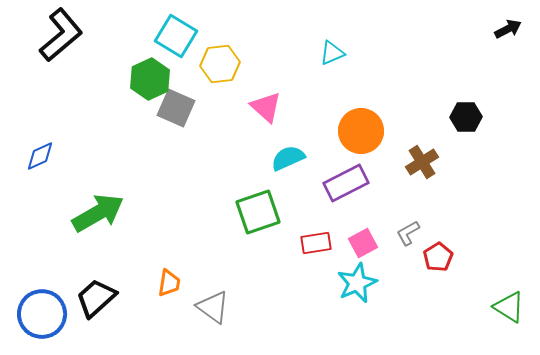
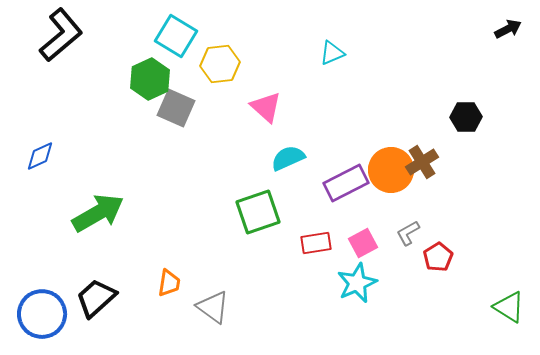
orange circle: moved 30 px right, 39 px down
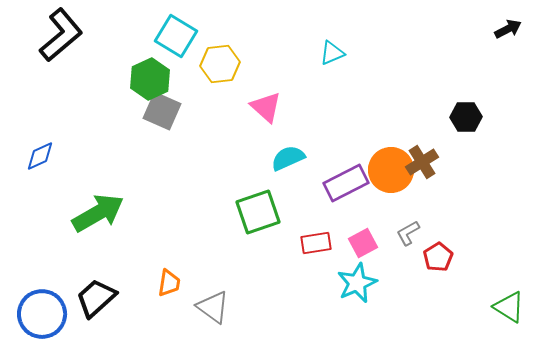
gray square: moved 14 px left, 3 px down
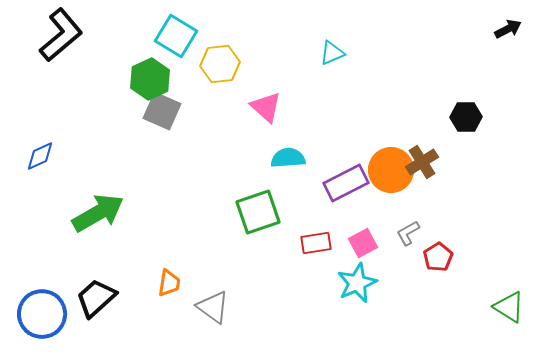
cyan semicircle: rotated 20 degrees clockwise
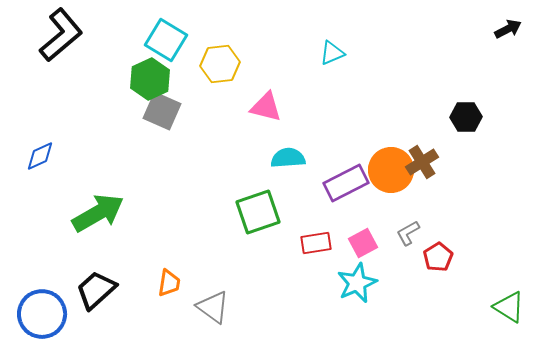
cyan square: moved 10 px left, 4 px down
pink triangle: rotated 28 degrees counterclockwise
black trapezoid: moved 8 px up
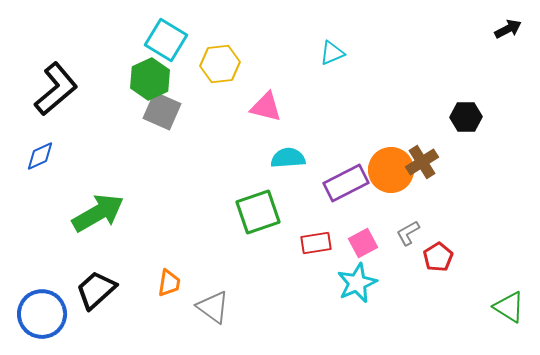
black L-shape: moved 5 px left, 54 px down
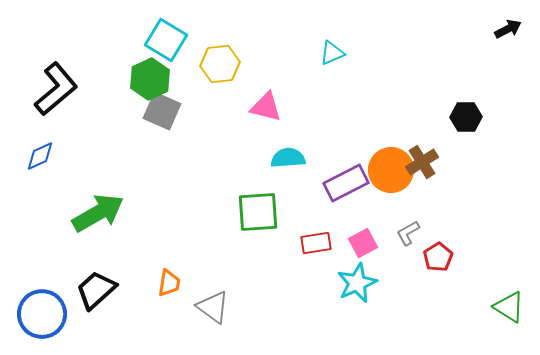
green square: rotated 15 degrees clockwise
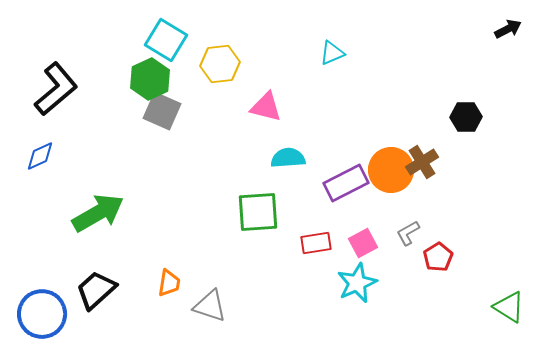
gray triangle: moved 3 px left, 1 px up; rotated 18 degrees counterclockwise
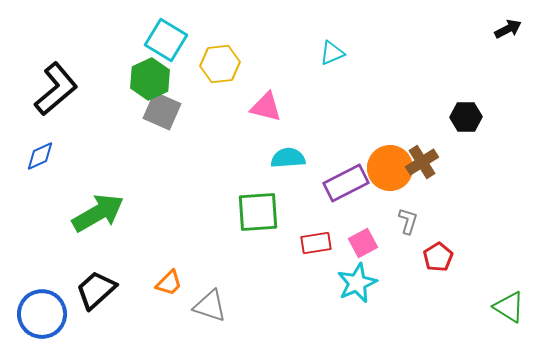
orange circle: moved 1 px left, 2 px up
gray L-shape: moved 12 px up; rotated 136 degrees clockwise
orange trapezoid: rotated 36 degrees clockwise
